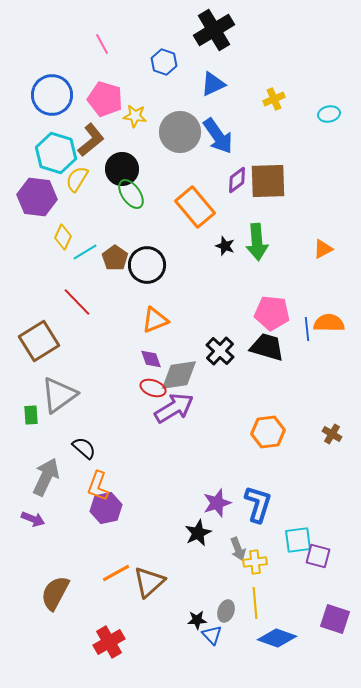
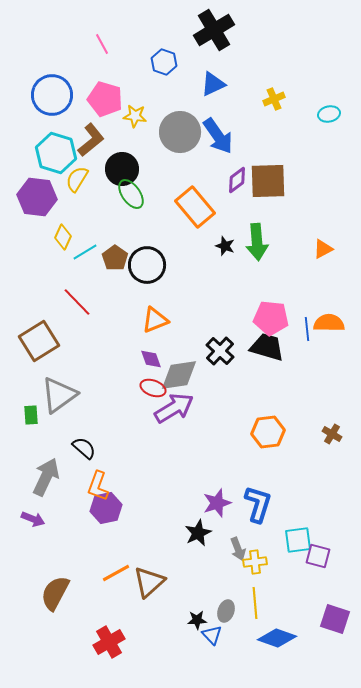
pink pentagon at (272, 313): moved 1 px left, 5 px down
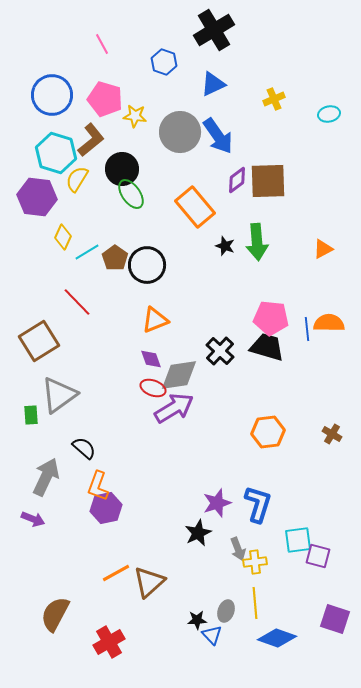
cyan line at (85, 252): moved 2 px right
brown semicircle at (55, 593): moved 21 px down
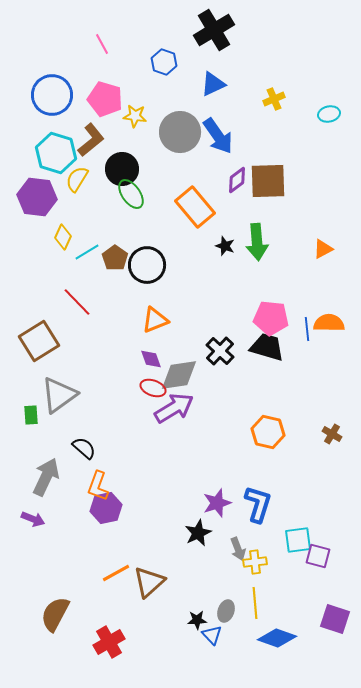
orange hexagon at (268, 432): rotated 20 degrees clockwise
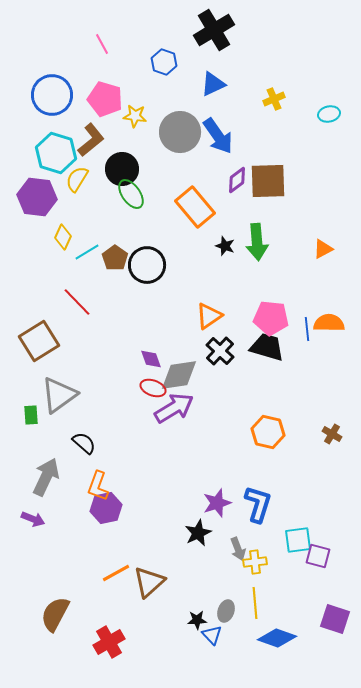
orange triangle at (155, 320): moved 54 px right, 4 px up; rotated 12 degrees counterclockwise
black semicircle at (84, 448): moved 5 px up
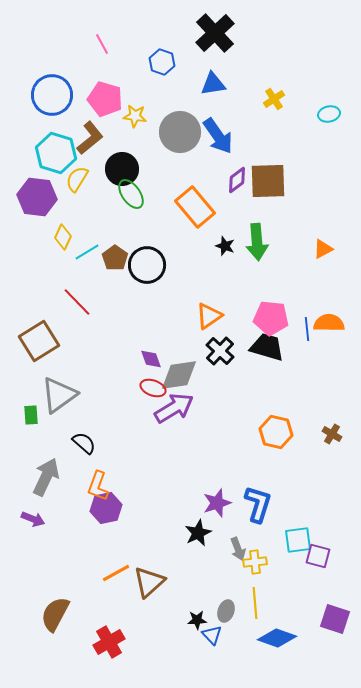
black cross at (214, 30): moved 1 px right, 3 px down; rotated 12 degrees counterclockwise
blue hexagon at (164, 62): moved 2 px left
blue triangle at (213, 84): rotated 16 degrees clockwise
yellow cross at (274, 99): rotated 10 degrees counterclockwise
brown L-shape at (91, 140): moved 1 px left, 2 px up
orange hexagon at (268, 432): moved 8 px right
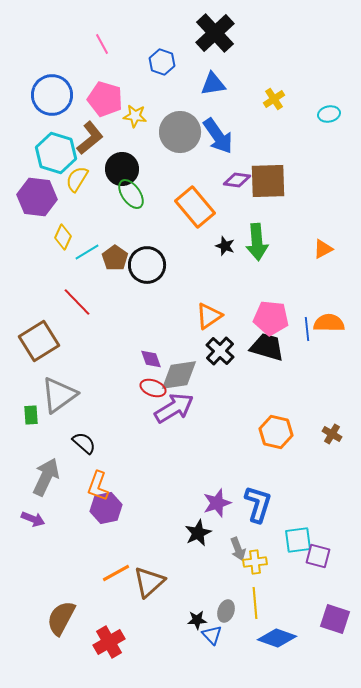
purple diamond at (237, 180): rotated 44 degrees clockwise
brown semicircle at (55, 614): moved 6 px right, 4 px down
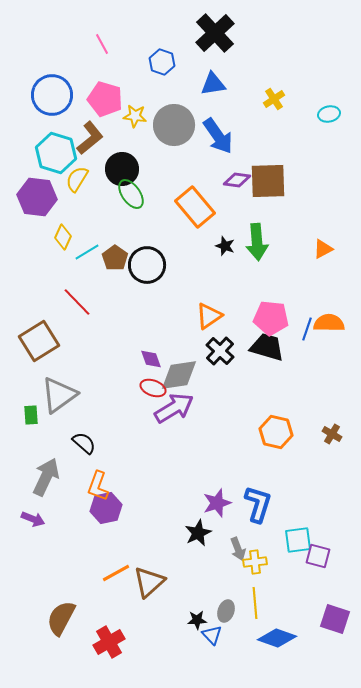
gray circle at (180, 132): moved 6 px left, 7 px up
blue line at (307, 329): rotated 25 degrees clockwise
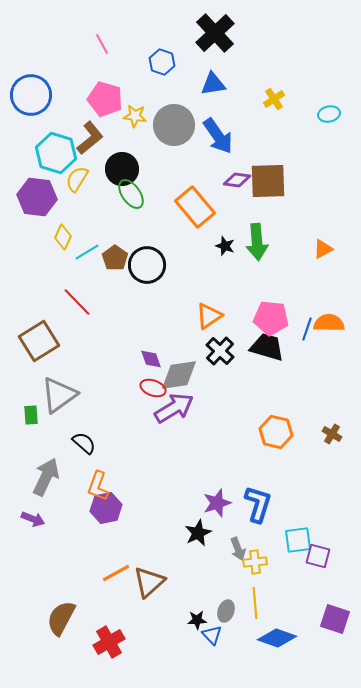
blue circle at (52, 95): moved 21 px left
